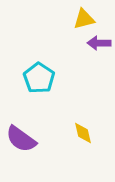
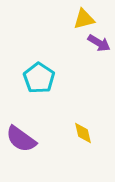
purple arrow: rotated 150 degrees counterclockwise
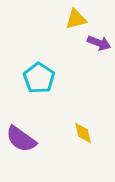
yellow triangle: moved 8 px left
purple arrow: rotated 10 degrees counterclockwise
